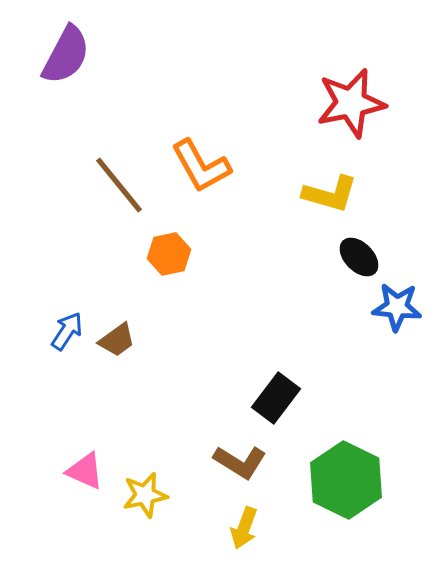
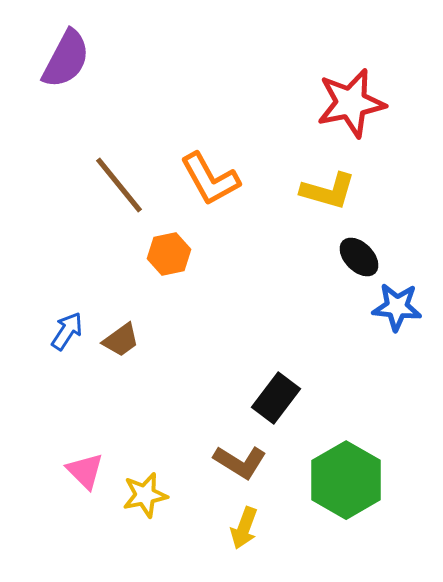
purple semicircle: moved 4 px down
orange L-shape: moved 9 px right, 13 px down
yellow L-shape: moved 2 px left, 3 px up
brown trapezoid: moved 4 px right
pink triangle: rotated 21 degrees clockwise
green hexagon: rotated 4 degrees clockwise
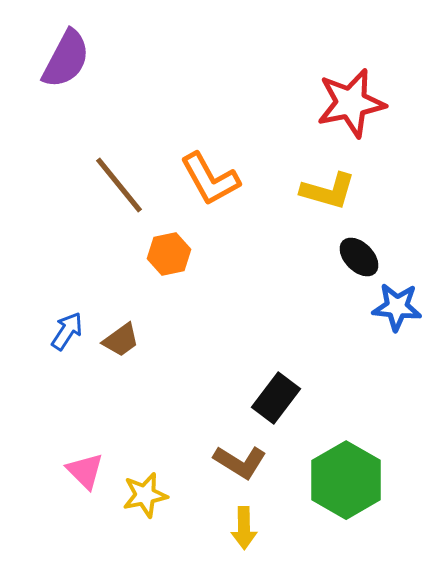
yellow arrow: rotated 21 degrees counterclockwise
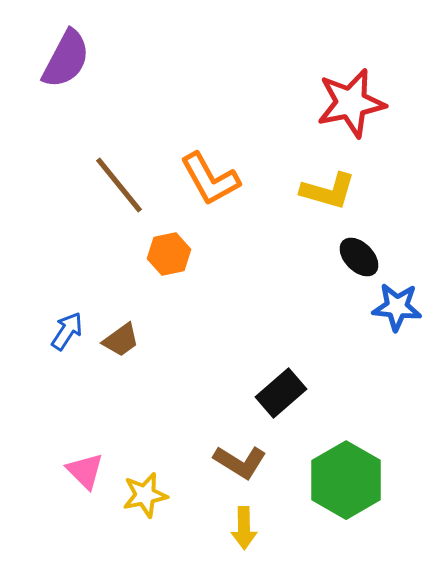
black rectangle: moved 5 px right, 5 px up; rotated 12 degrees clockwise
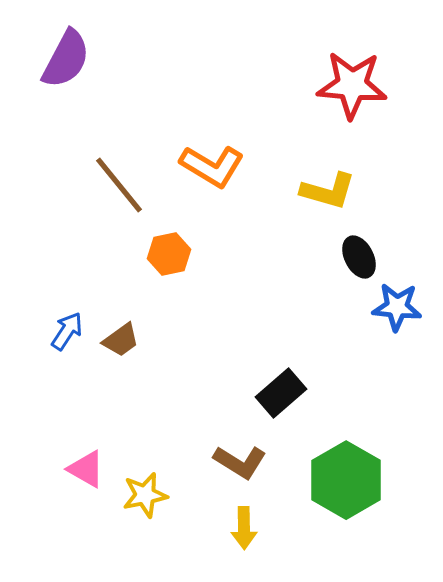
red star: moved 1 px right, 18 px up; rotated 16 degrees clockwise
orange L-shape: moved 2 px right, 13 px up; rotated 30 degrees counterclockwise
black ellipse: rotated 18 degrees clockwise
pink triangle: moved 1 px right, 2 px up; rotated 15 degrees counterclockwise
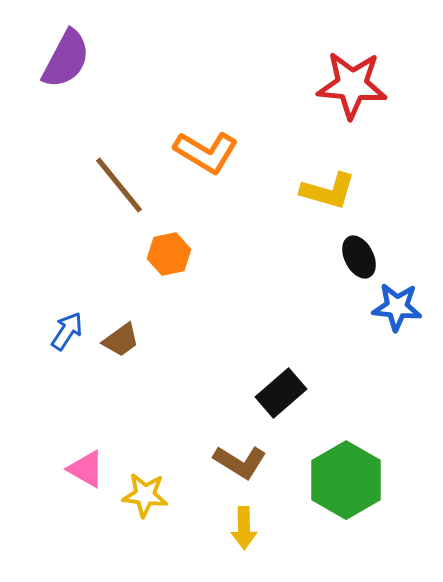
orange L-shape: moved 6 px left, 14 px up
yellow star: rotated 18 degrees clockwise
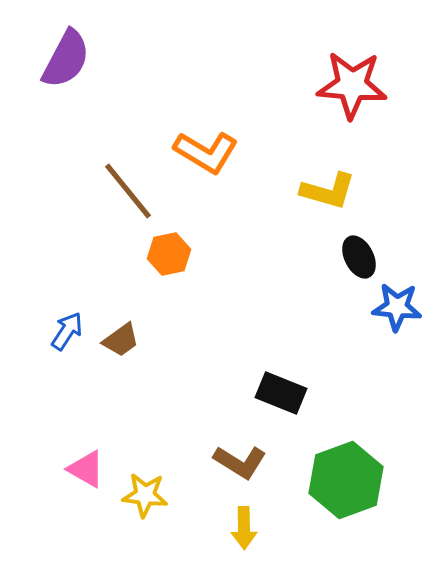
brown line: moved 9 px right, 6 px down
black rectangle: rotated 63 degrees clockwise
green hexagon: rotated 10 degrees clockwise
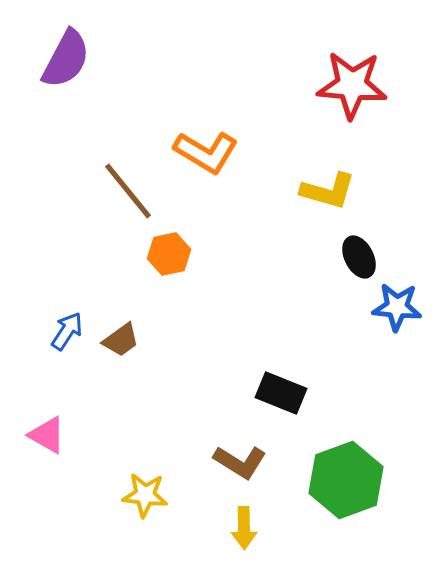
pink triangle: moved 39 px left, 34 px up
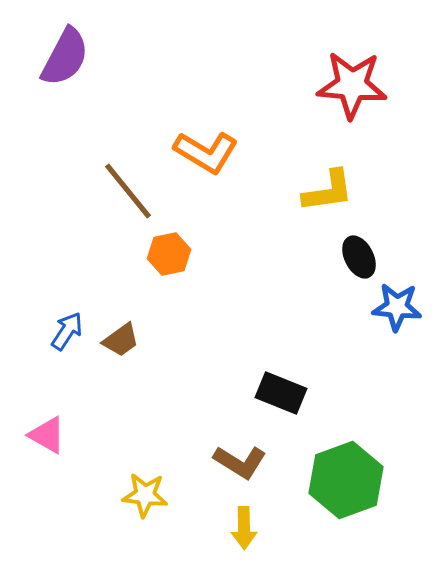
purple semicircle: moved 1 px left, 2 px up
yellow L-shape: rotated 24 degrees counterclockwise
